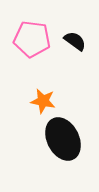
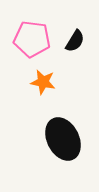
black semicircle: rotated 85 degrees clockwise
orange star: moved 19 px up
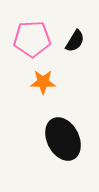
pink pentagon: rotated 9 degrees counterclockwise
orange star: rotated 10 degrees counterclockwise
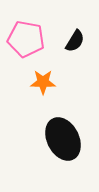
pink pentagon: moved 6 px left; rotated 12 degrees clockwise
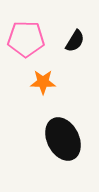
pink pentagon: rotated 9 degrees counterclockwise
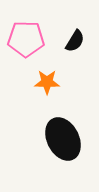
orange star: moved 4 px right
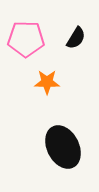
black semicircle: moved 1 px right, 3 px up
black ellipse: moved 8 px down
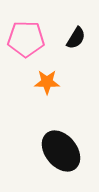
black ellipse: moved 2 px left, 4 px down; rotated 12 degrees counterclockwise
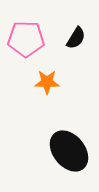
black ellipse: moved 8 px right
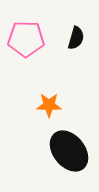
black semicircle: rotated 15 degrees counterclockwise
orange star: moved 2 px right, 23 px down
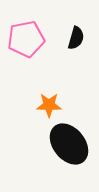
pink pentagon: rotated 12 degrees counterclockwise
black ellipse: moved 7 px up
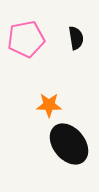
black semicircle: rotated 25 degrees counterclockwise
